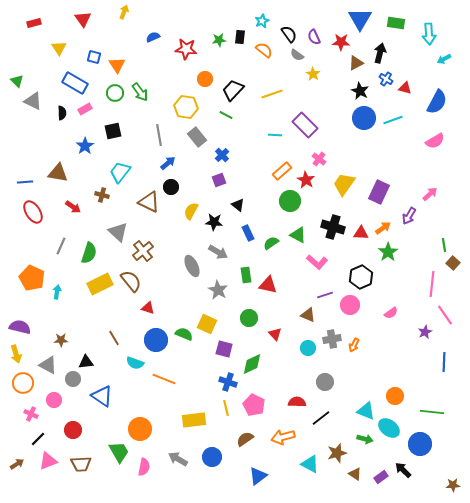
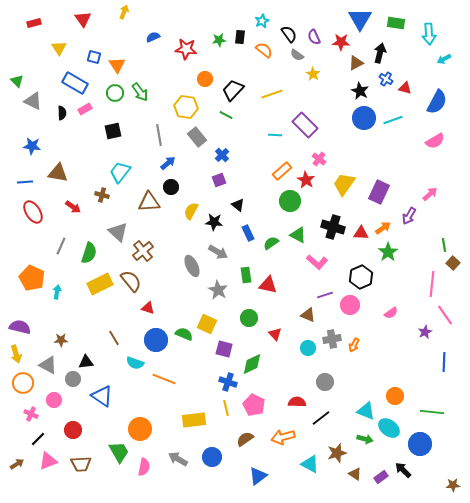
blue star at (85, 146): moved 53 px left; rotated 30 degrees counterclockwise
brown triangle at (149, 202): rotated 30 degrees counterclockwise
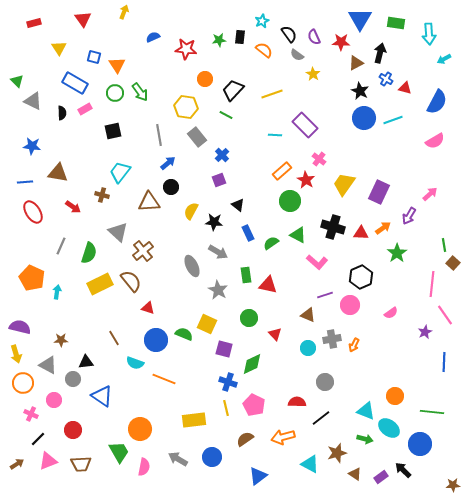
green star at (388, 252): moved 9 px right, 1 px down
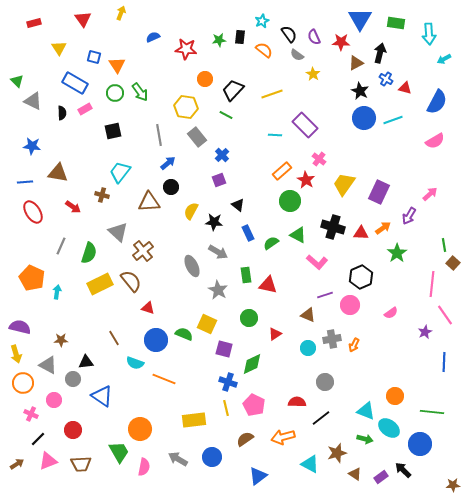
yellow arrow at (124, 12): moved 3 px left, 1 px down
red triangle at (275, 334): rotated 40 degrees clockwise
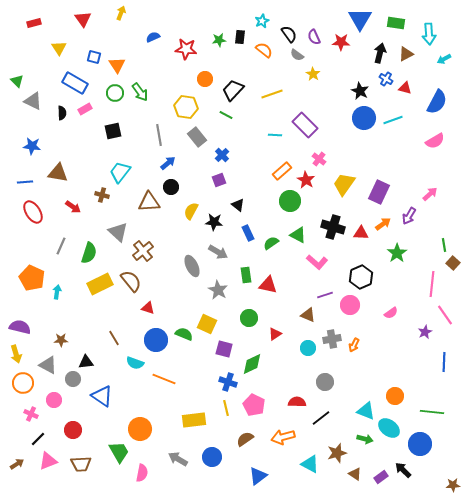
brown triangle at (356, 63): moved 50 px right, 9 px up
orange arrow at (383, 228): moved 4 px up
pink semicircle at (144, 467): moved 2 px left, 6 px down
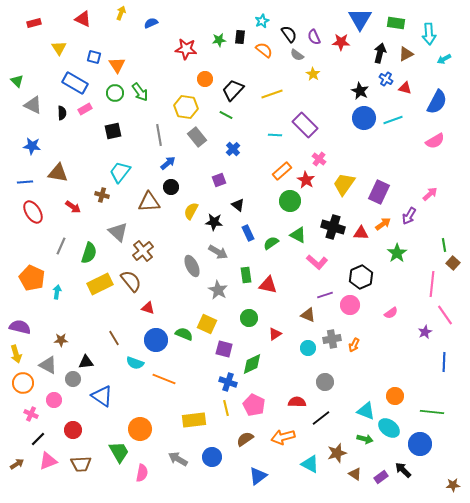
red triangle at (83, 19): rotated 30 degrees counterclockwise
blue semicircle at (153, 37): moved 2 px left, 14 px up
gray triangle at (33, 101): moved 4 px down
blue cross at (222, 155): moved 11 px right, 6 px up
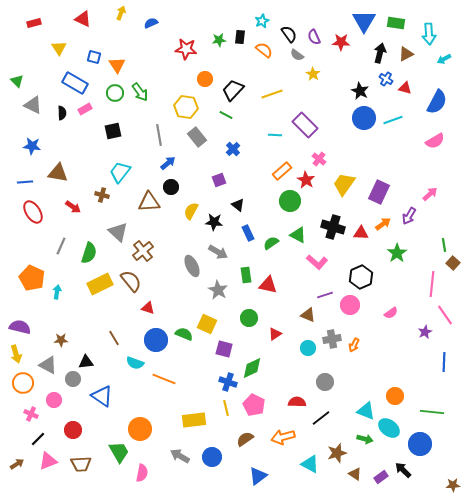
blue triangle at (360, 19): moved 4 px right, 2 px down
green diamond at (252, 364): moved 4 px down
gray arrow at (178, 459): moved 2 px right, 3 px up
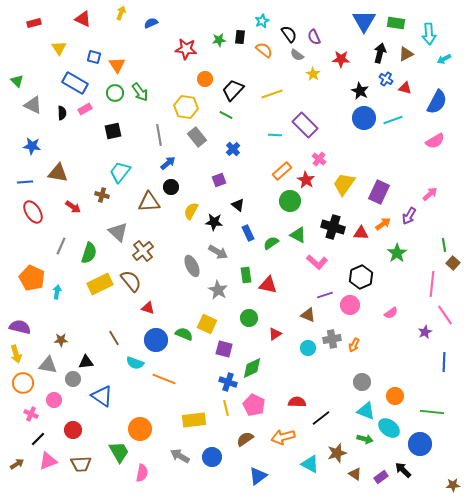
red star at (341, 42): moved 17 px down
gray triangle at (48, 365): rotated 18 degrees counterclockwise
gray circle at (325, 382): moved 37 px right
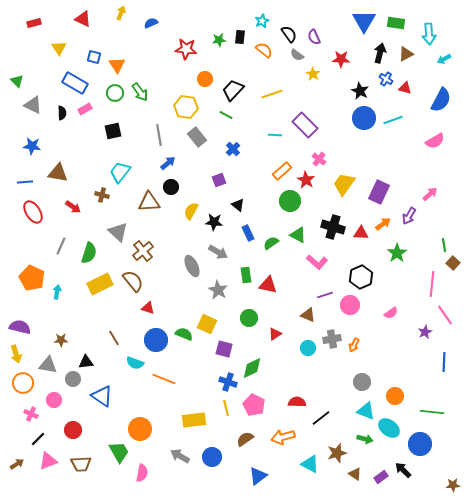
blue semicircle at (437, 102): moved 4 px right, 2 px up
brown semicircle at (131, 281): moved 2 px right
